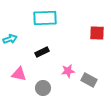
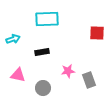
cyan rectangle: moved 2 px right, 1 px down
cyan arrow: moved 3 px right
black rectangle: rotated 16 degrees clockwise
pink triangle: moved 1 px left, 1 px down
gray rectangle: rotated 42 degrees clockwise
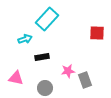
cyan rectangle: rotated 45 degrees counterclockwise
cyan arrow: moved 12 px right
black rectangle: moved 5 px down
pink triangle: moved 2 px left, 3 px down
gray rectangle: moved 4 px left
gray circle: moved 2 px right
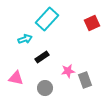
red square: moved 5 px left, 10 px up; rotated 28 degrees counterclockwise
black rectangle: rotated 24 degrees counterclockwise
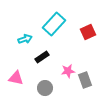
cyan rectangle: moved 7 px right, 5 px down
red square: moved 4 px left, 9 px down
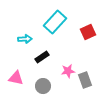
cyan rectangle: moved 1 px right, 2 px up
cyan arrow: rotated 16 degrees clockwise
gray circle: moved 2 px left, 2 px up
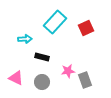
red square: moved 2 px left, 4 px up
black rectangle: rotated 48 degrees clockwise
pink triangle: rotated 14 degrees clockwise
gray circle: moved 1 px left, 4 px up
